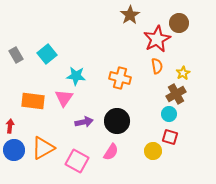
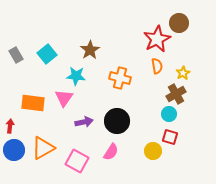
brown star: moved 40 px left, 35 px down
orange rectangle: moved 2 px down
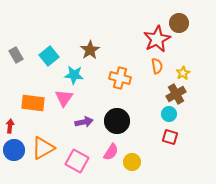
cyan square: moved 2 px right, 2 px down
cyan star: moved 2 px left, 1 px up
yellow circle: moved 21 px left, 11 px down
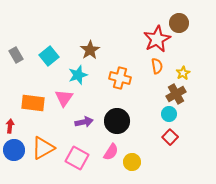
cyan star: moved 4 px right; rotated 24 degrees counterclockwise
red square: rotated 28 degrees clockwise
pink square: moved 3 px up
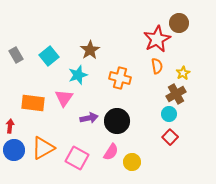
purple arrow: moved 5 px right, 4 px up
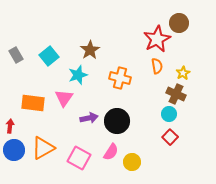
brown cross: rotated 36 degrees counterclockwise
pink square: moved 2 px right
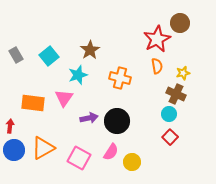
brown circle: moved 1 px right
yellow star: rotated 16 degrees clockwise
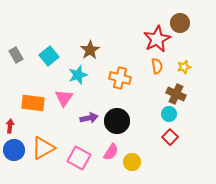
yellow star: moved 1 px right, 6 px up
